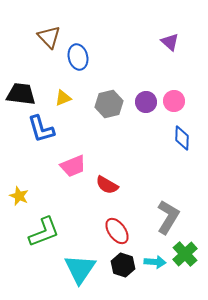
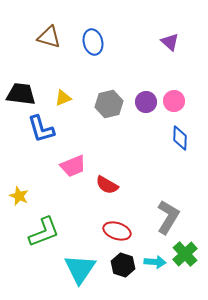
brown triangle: rotated 30 degrees counterclockwise
blue ellipse: moved 15 px right, 15 px up
blue diamond: moved 2 px left
red ellipse: rotated 36 degrees counterclockwise
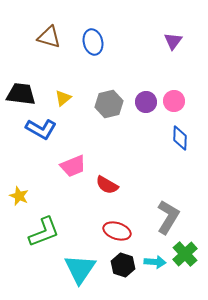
purple triangle: moved 3 px right, 1 px up; rotated 24 degrees clockwise
yellow triangle: rotated 18 degrees counterclockwise
blue L-shape: rotated 44 degrees counterclockwise
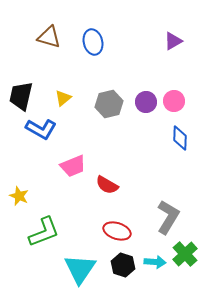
purple triangle: rotated 24 degrees clockwise
black trapezoid: moved 2 px down; rotated 84 degrees counterclockwise
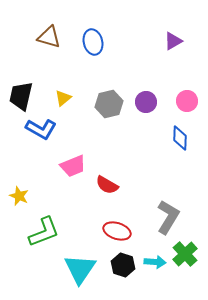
pink circle: moved 13 px right
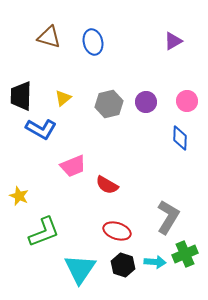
black trapezoid: rotated 12 degrees counterclockwise
green cross: rotated 20 degrees clockwise
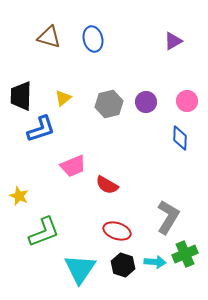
blue ellipse: moved 3 px up
blue L-shape: rotated 48 degrees counterclockwise
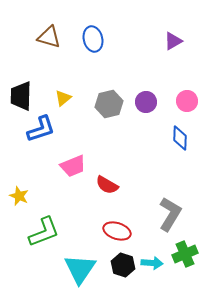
gray L-shape: moved 2 px right, 3 px up
cyan arrow: moved 3 px left, 1 px down
